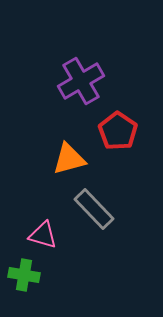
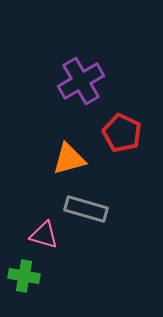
red pentagon: moved 4 px right, 2 px down; rotated 9 degrees counterclockwise
gray rectangle: moved 8 px left; rotated 30 degrees counterclockwise
pink triangle: moved 1 px right
green cross: moved 1 px down
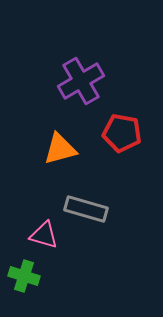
red pentagon: rotated 15 degrees counterclockwise
orange triangle: moved 9 px left, 10 px up
green cross: rotated 8 degrees clockwise
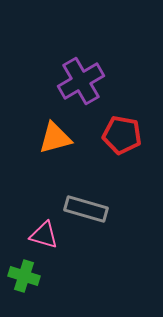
red pentagon: moved 2 px down
orange triangle: moved 5 px left, 11 px up
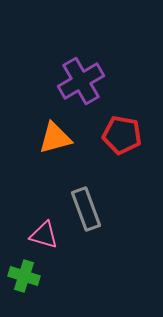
gray rectangle: rotated 54 degrees clockwise
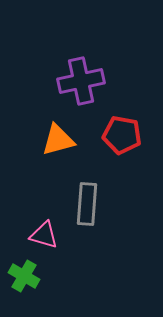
purple cross: rotated 18 degrees clockwise
orange triangle: moved 3 px right, 2 px down
gray rectangle: moved 1 px right, 5 px up; rotated 24 degrees clockwise
green cross: rotated 12 degrees clockwise
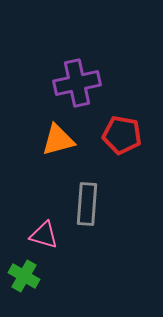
purple cross: moved 4 px left, 2 px down
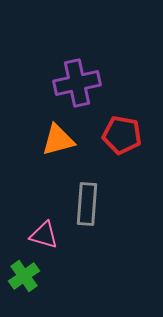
green cross: rotated 24 degrees clockwise
